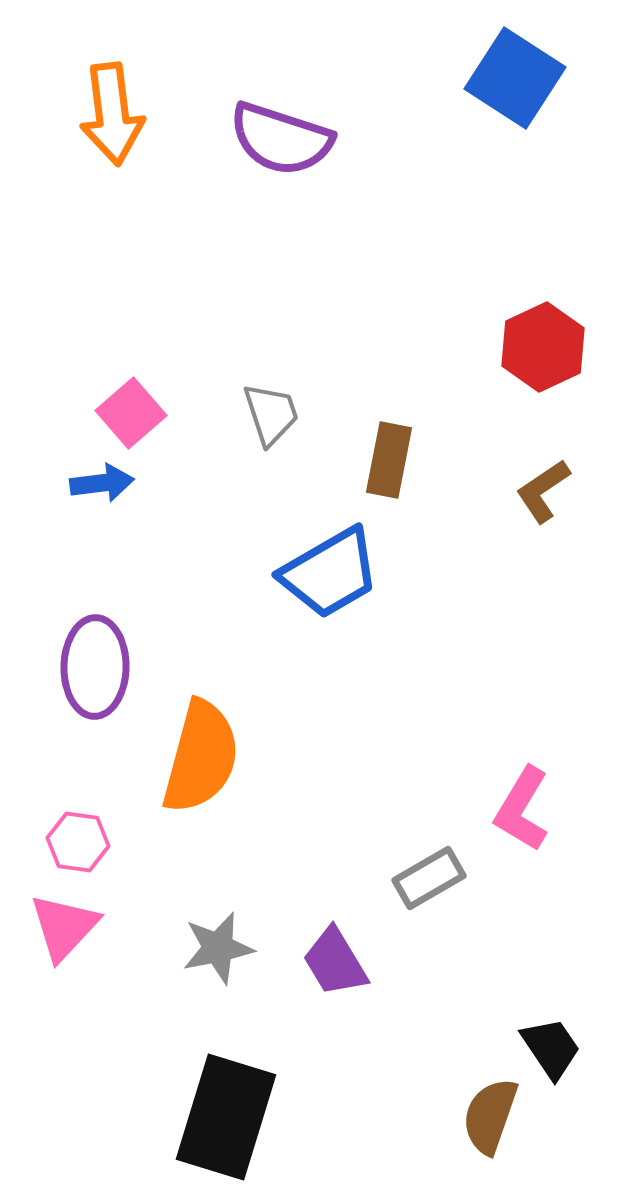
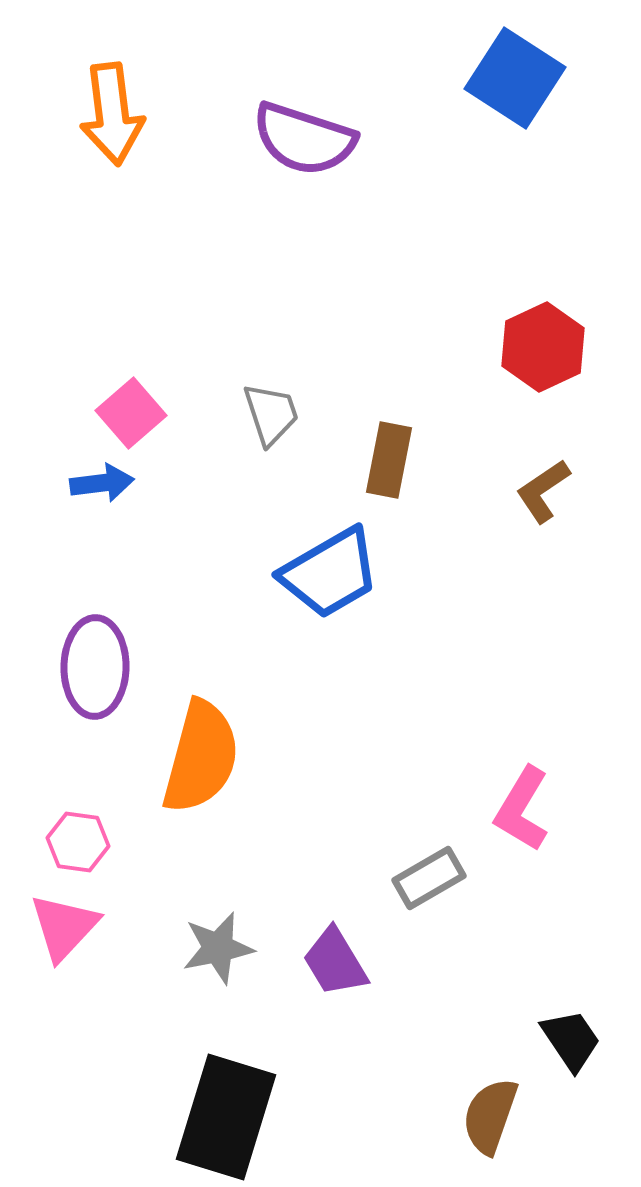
purple semicircle: moved 23 px right
black trapezoid: moved 20 px right, 8 px up
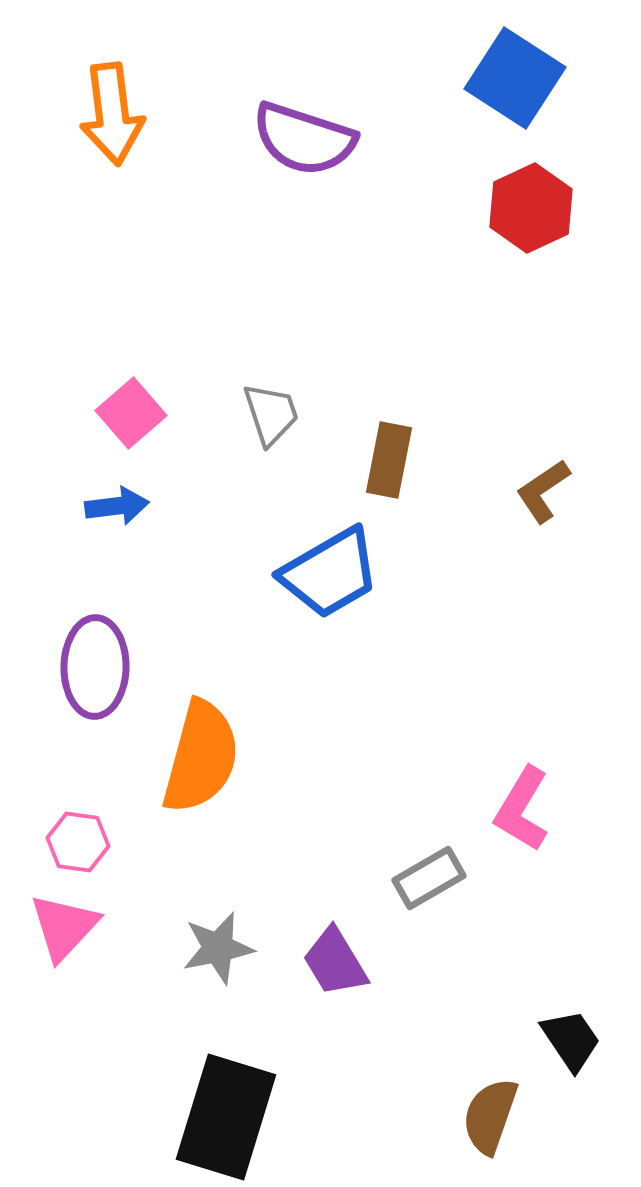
red hexagon: moved 12 px left, 139 px up
blue arrow: moved 15 px right, 23 px down
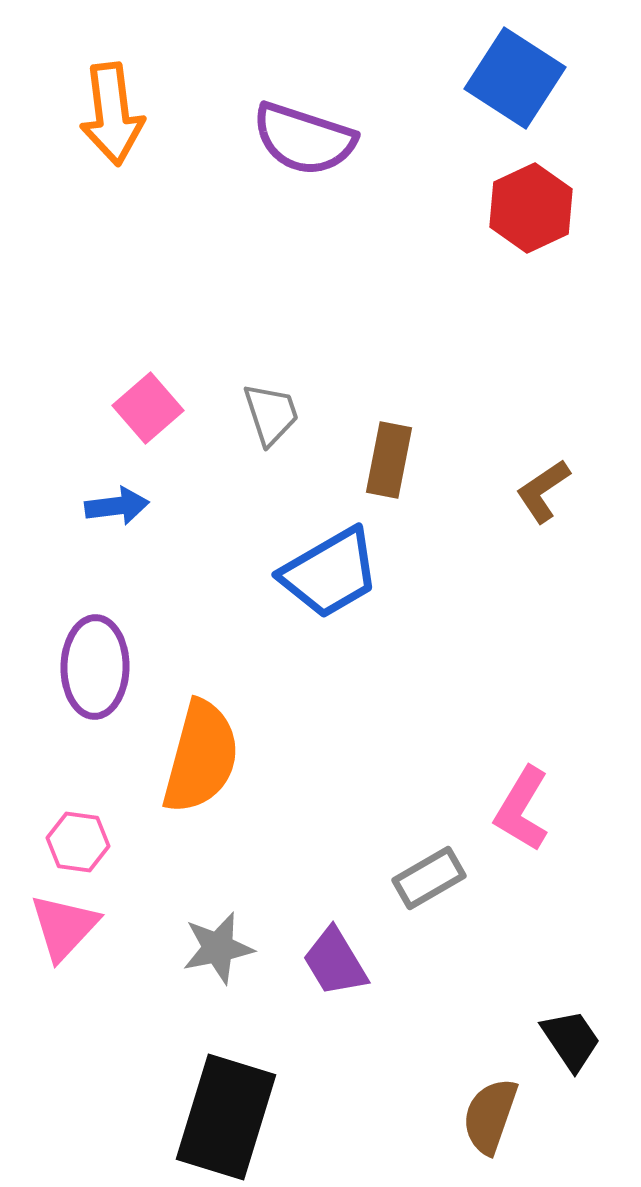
pink square: moved 17 px right, 5 px up
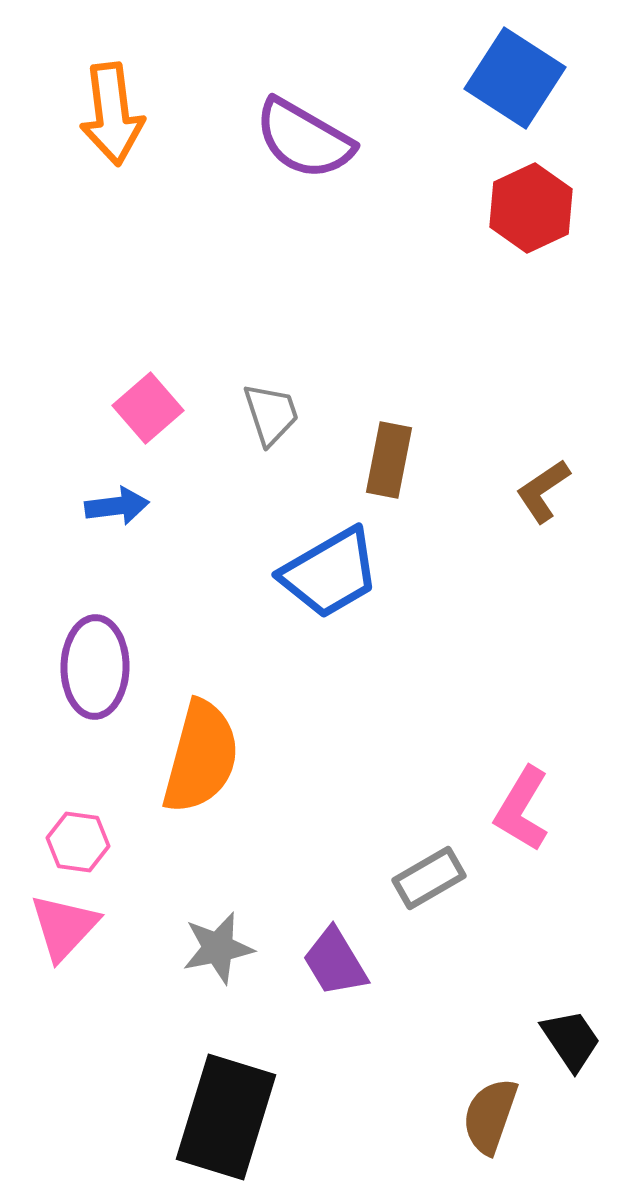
purple semicircle: rotated 12 degrees clockwise
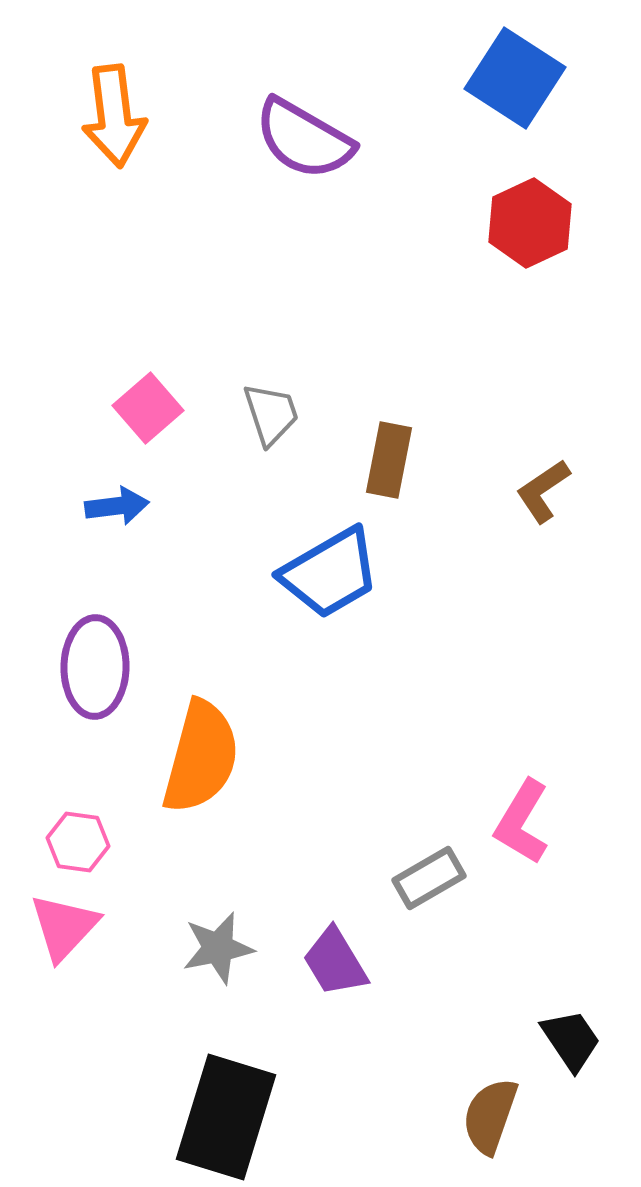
orange arrow: moved 2 px right, 2 px down
red hexagon: moved 1 px left, 15 px down
pink L-shape: moved 13 px down
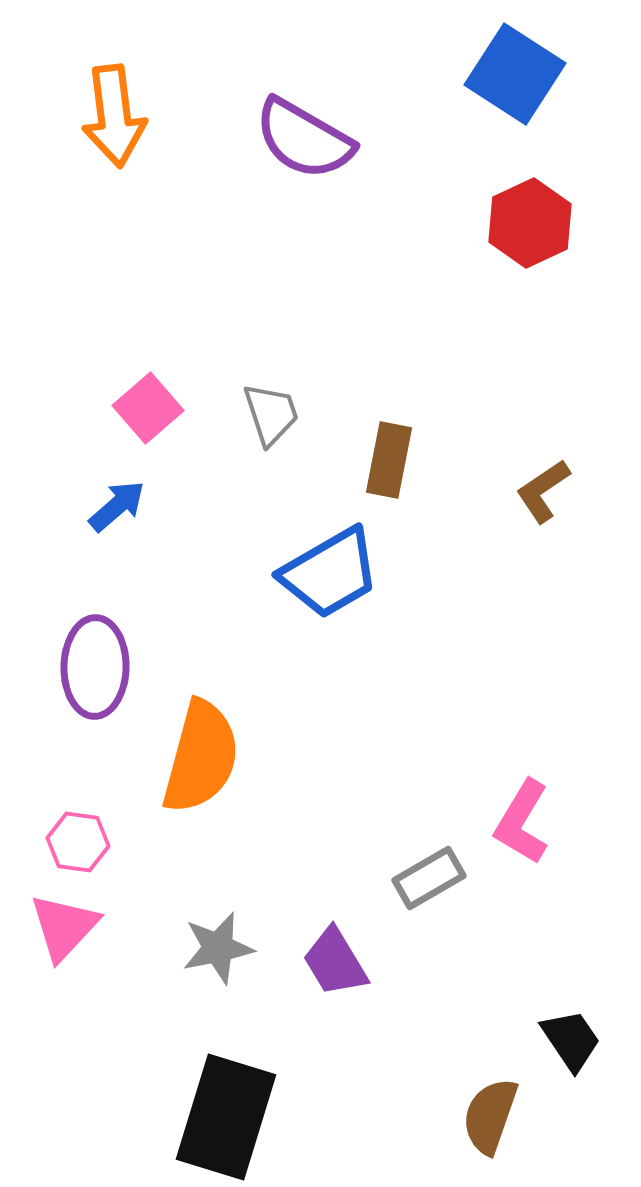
blue square: moved 4 px up
blue arrow: rotated 34 degrees counterclockwise
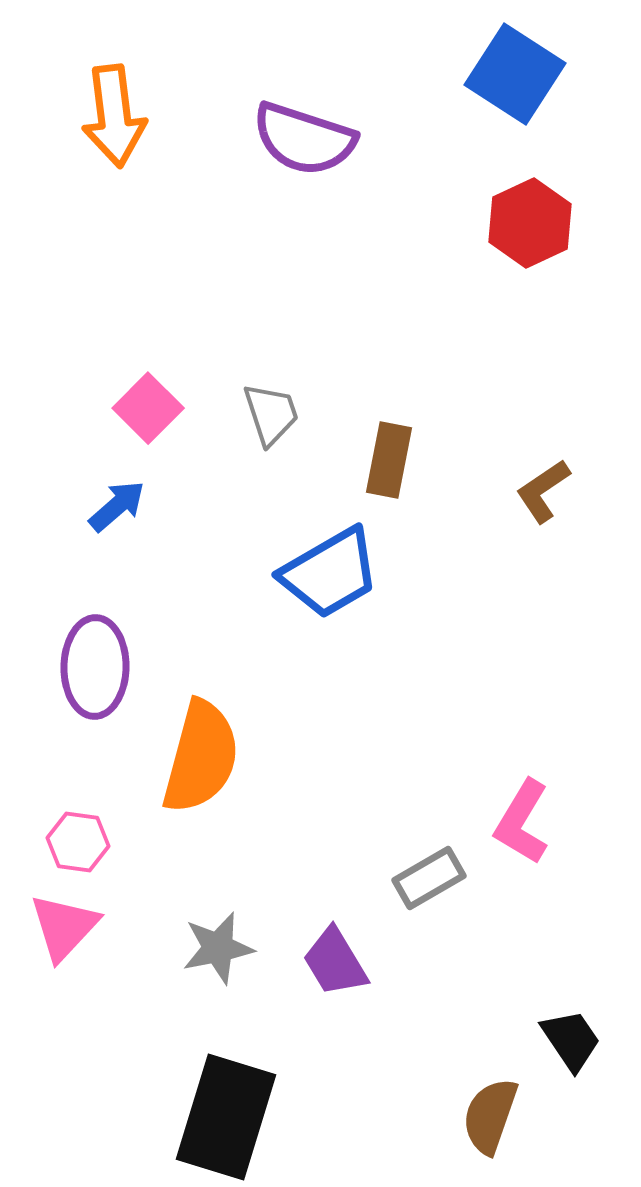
purple semicircle: rotated 12 degrees counterclockwise
pink square: rotated 4 degrees counterclockwise
